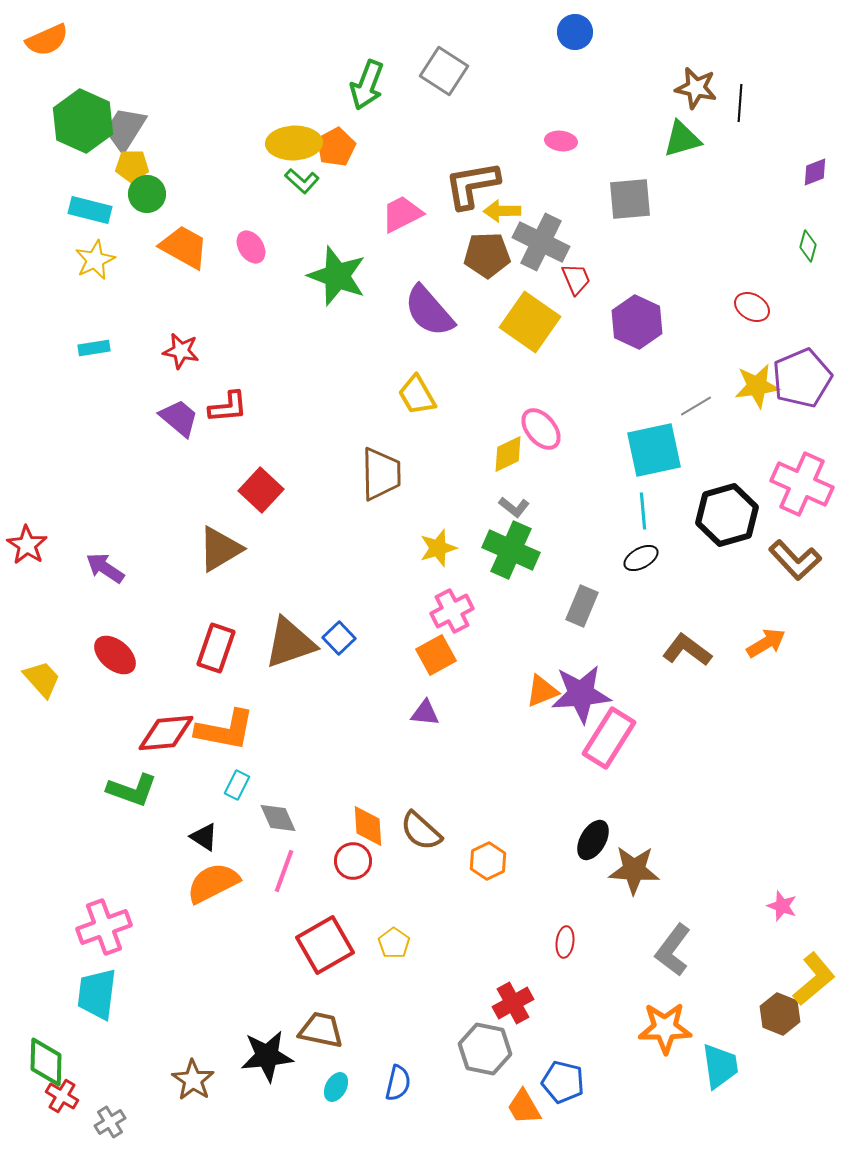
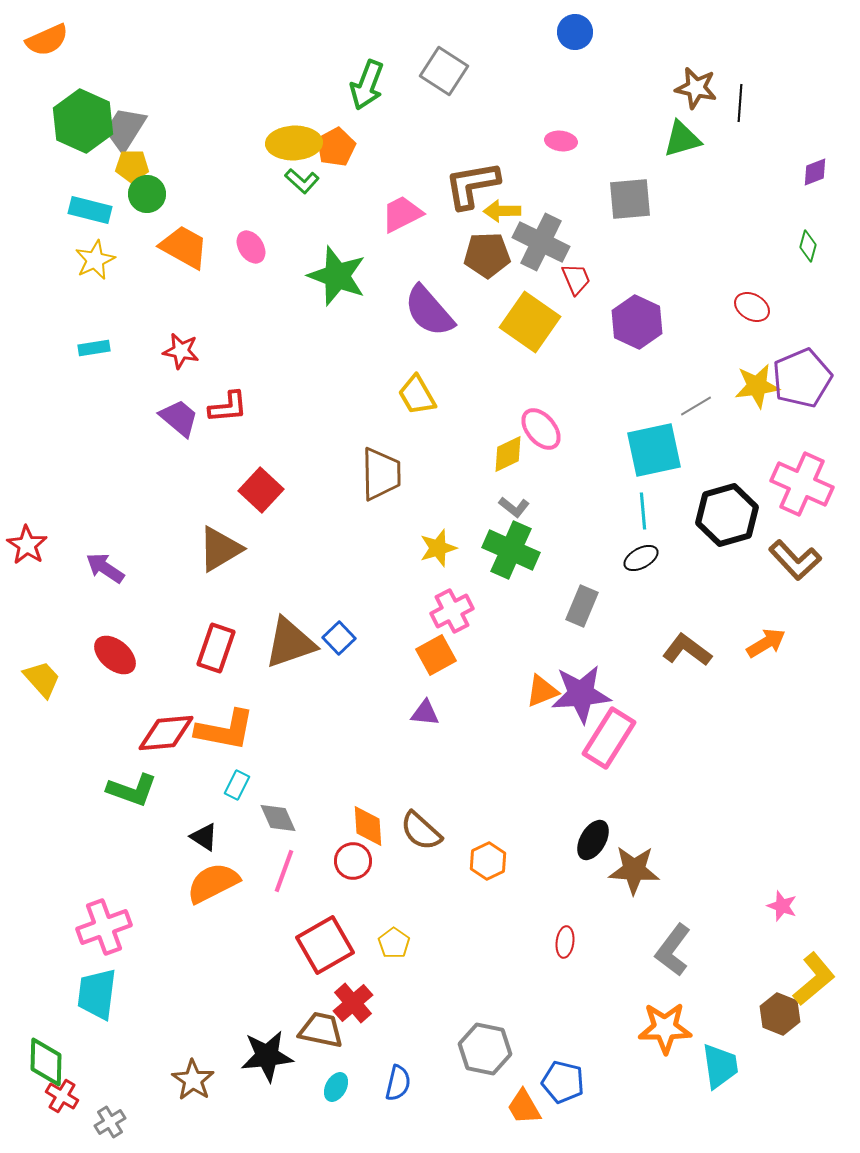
red cross at (513, 1003): moved 160 px left; rotated 12 degrees counterclockwise
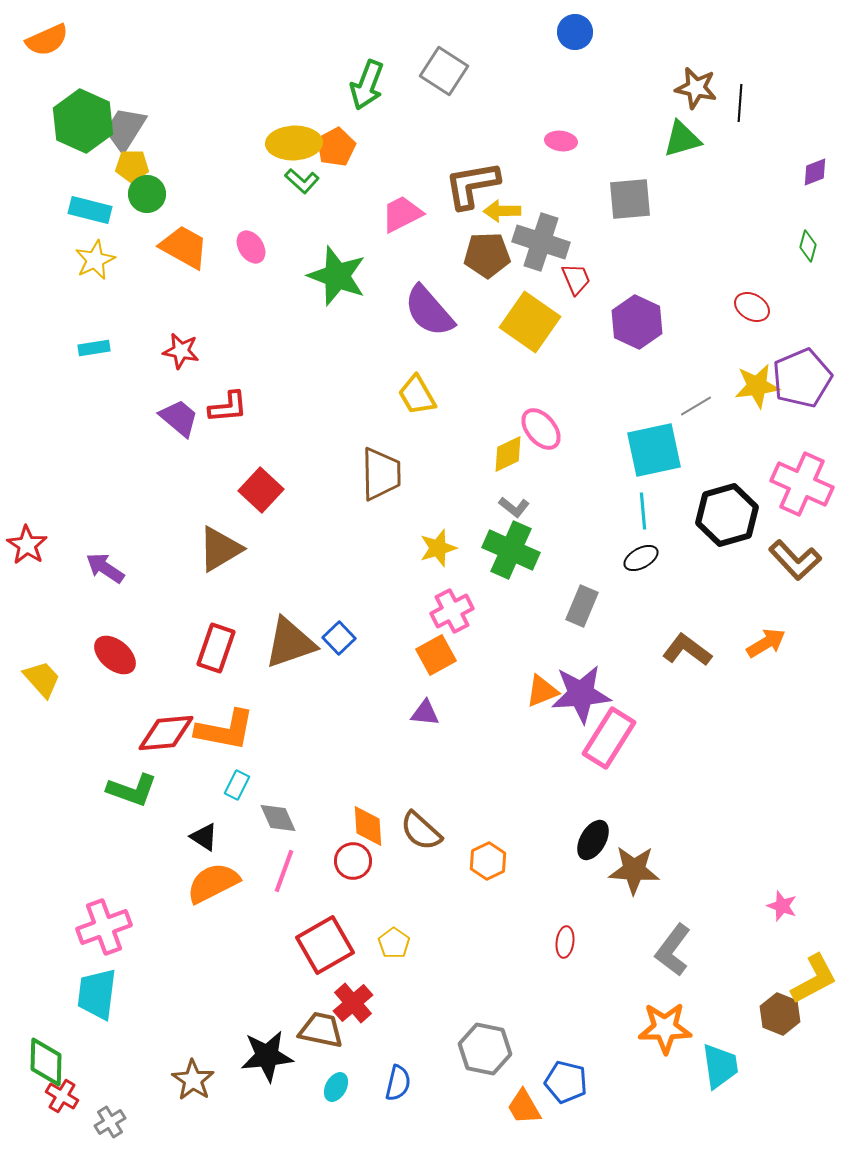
gray cross at (541, 242): rotated 8 degrees counterclockwise
yellow L-shape at (814, 979): rotated 12 degrees clockwise
blue pentagon at (563, 1082): moved 3 px right
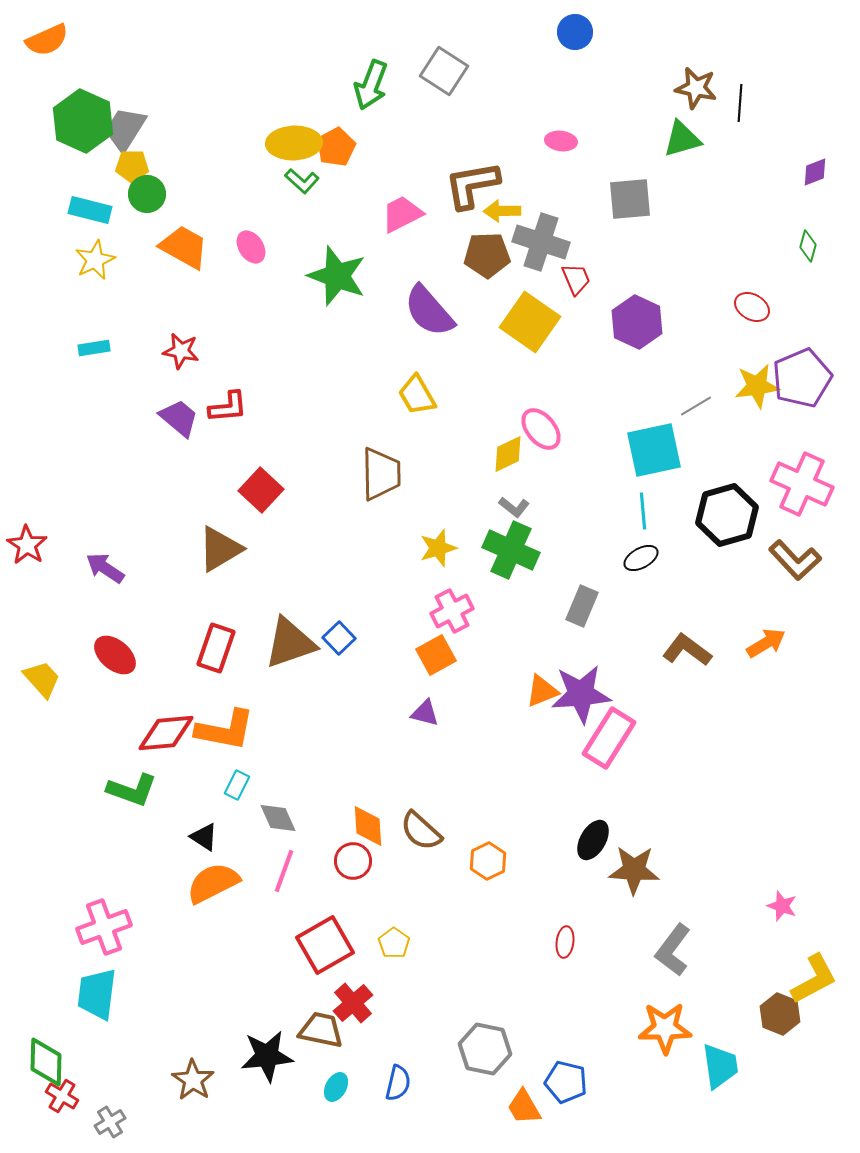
green arrow at (367, 85): moved 4 px right
purple triangle at (425, 713): rotated 8 degrees clockwise
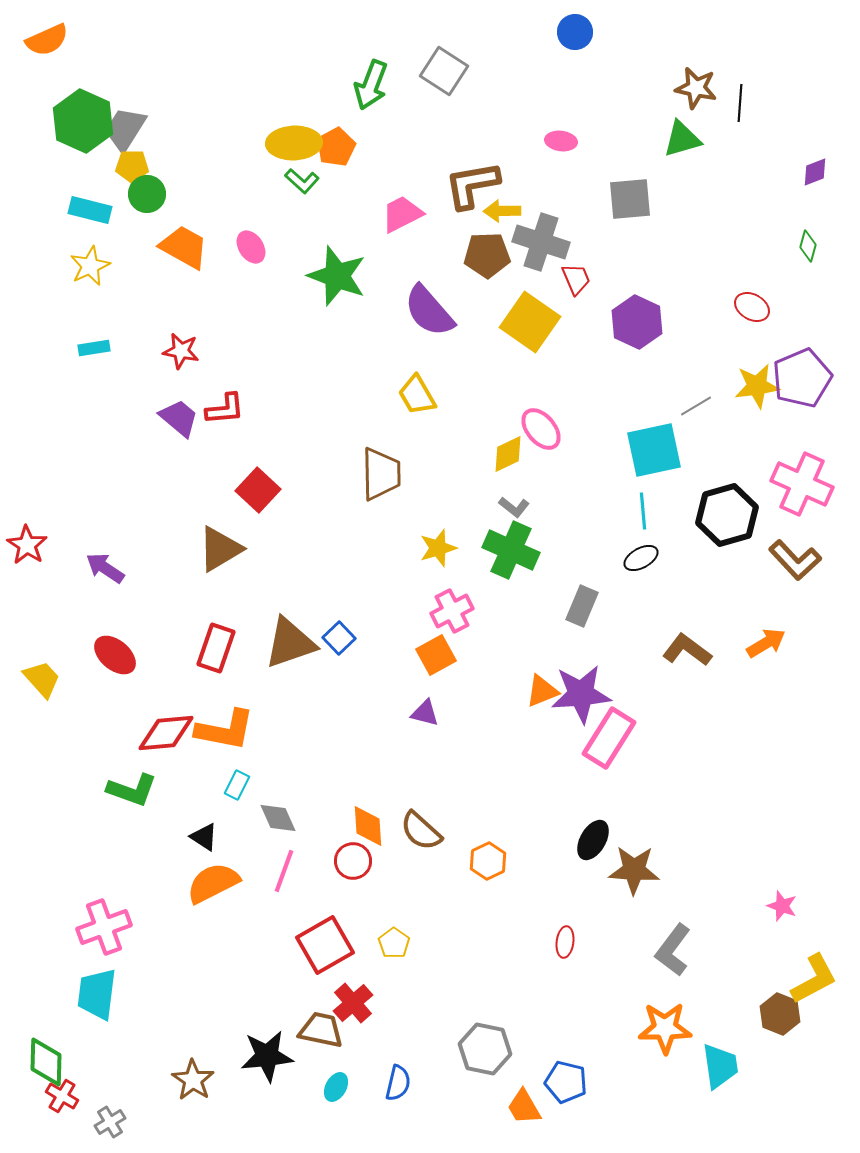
yellow star at (95, 260): moved 5 px left, 6 px down
red L-shape at (228, 407): moved 3 px left, 2 px down
red square at (261, 490): moved 3 px left
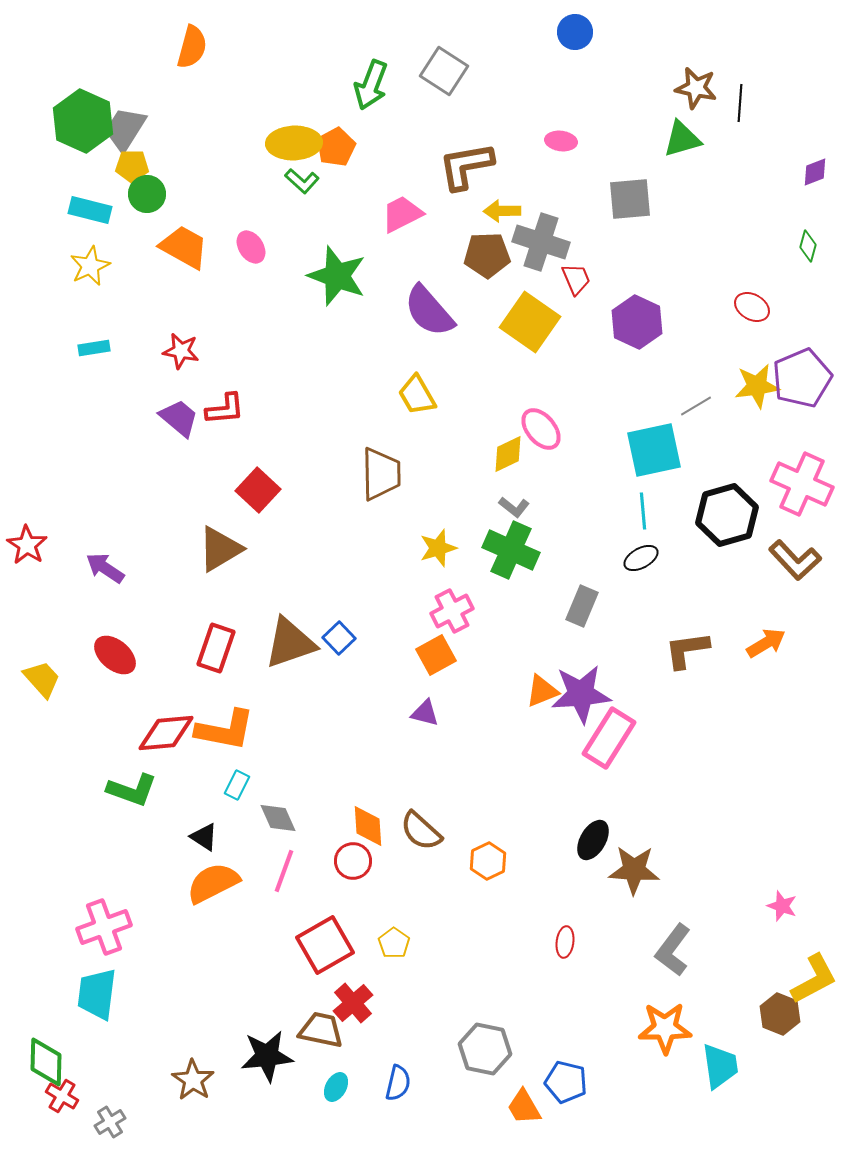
orange semicircle at (47, 40): moved 145 px right, 7 px down; rotated 51 degrees counterclockwise
brown L-shape at (472, 185): moved 6 px left, 19 px up
brown L-shape at (687, 650): rotated 45 degrees counterclockwise
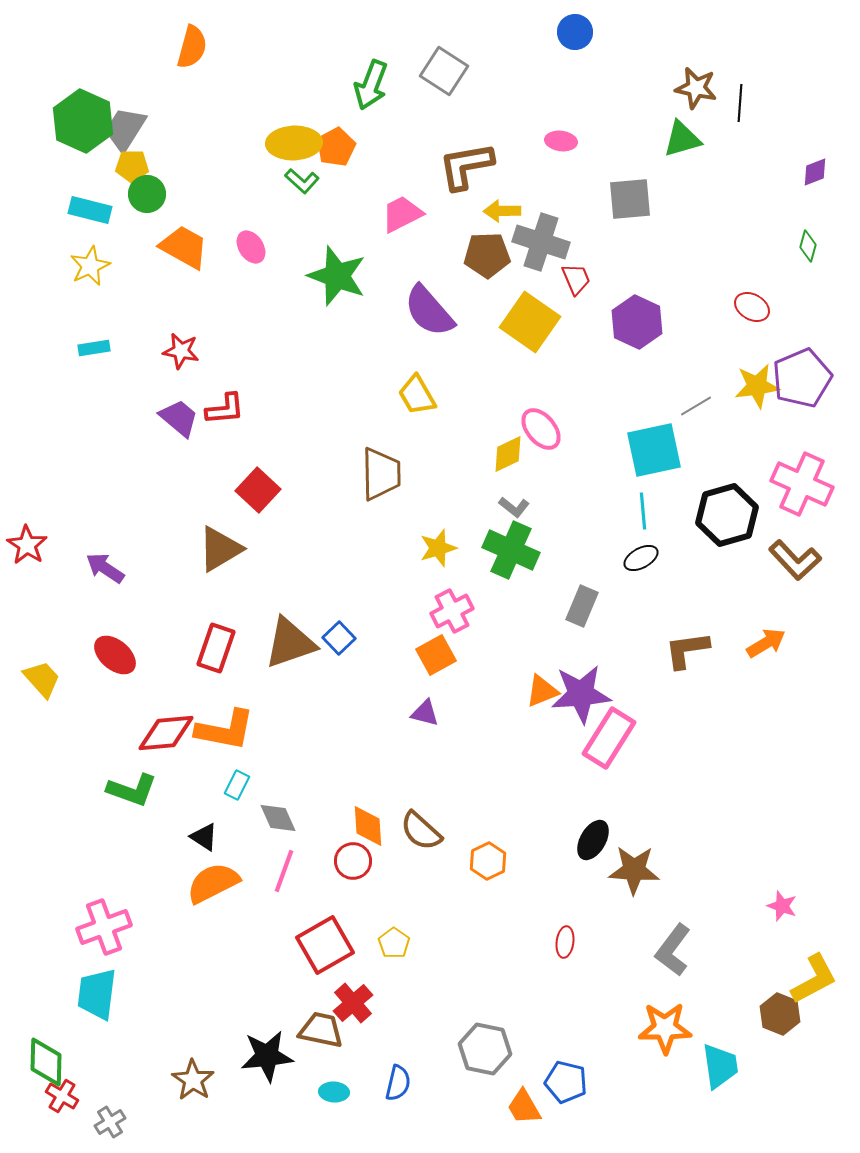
cyan ellipse at (336, 1087): moved 2 px left, 5 px down; rotated 64 degrees clockwise
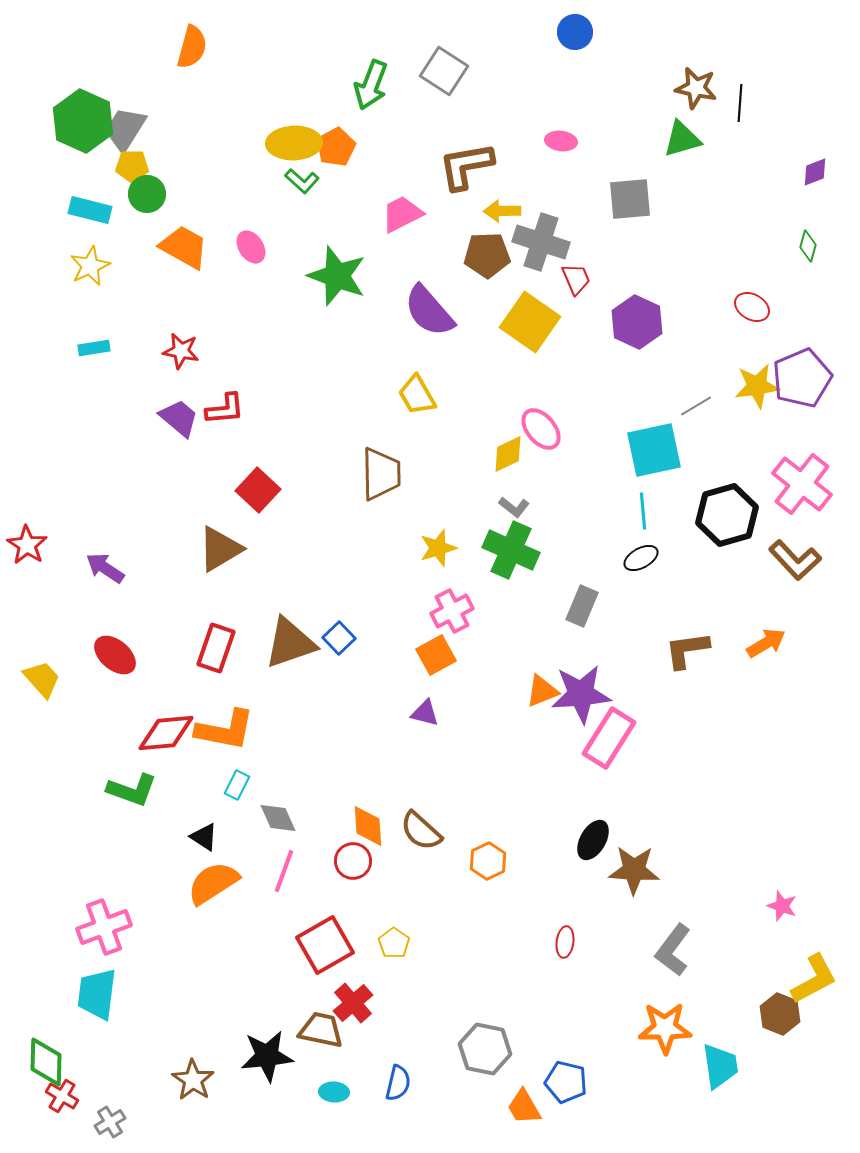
pink cross at (802, 484): rotated 14 degrees clockwise
orange semicircle at (213, 883): rotated 6 degrees counterclockwise
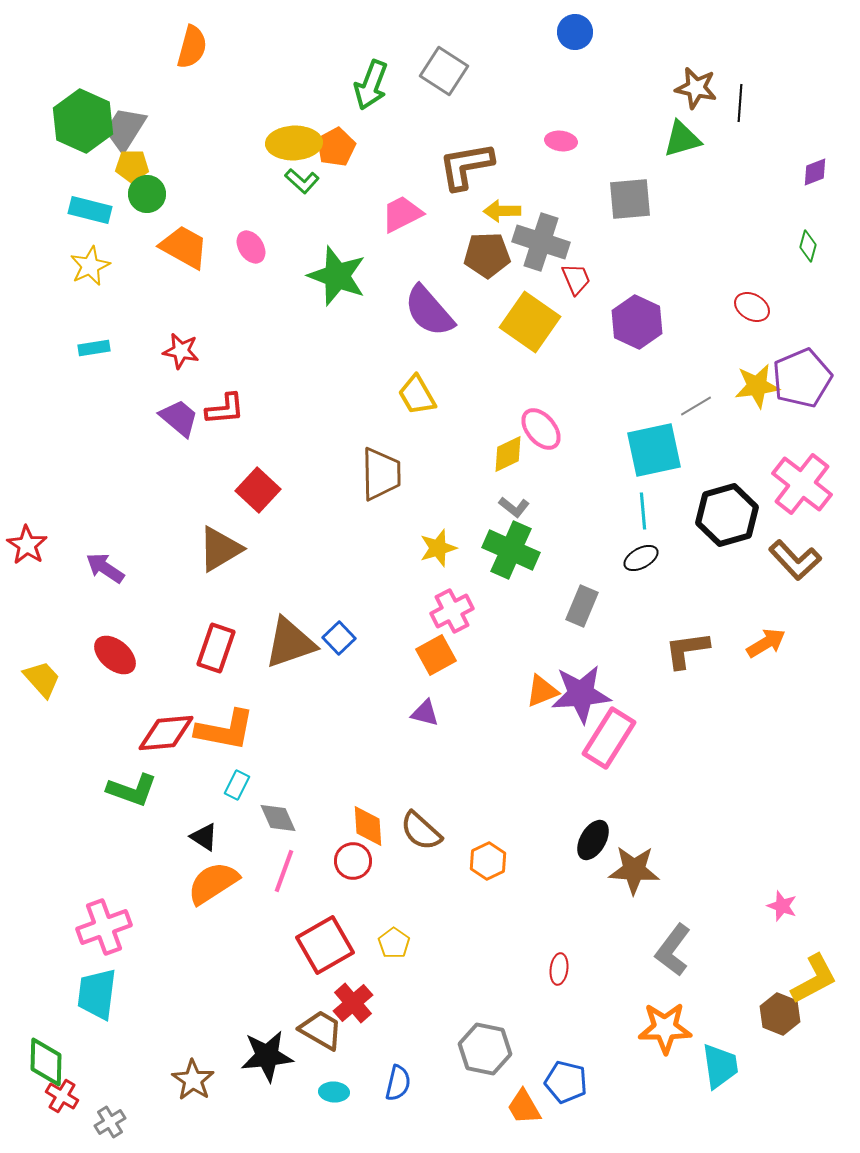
red ellipse at (565, 942): moved 6 px left, 27 px down
brown trapezoid at (321, 1030): rotated 18 degrees clockwise
